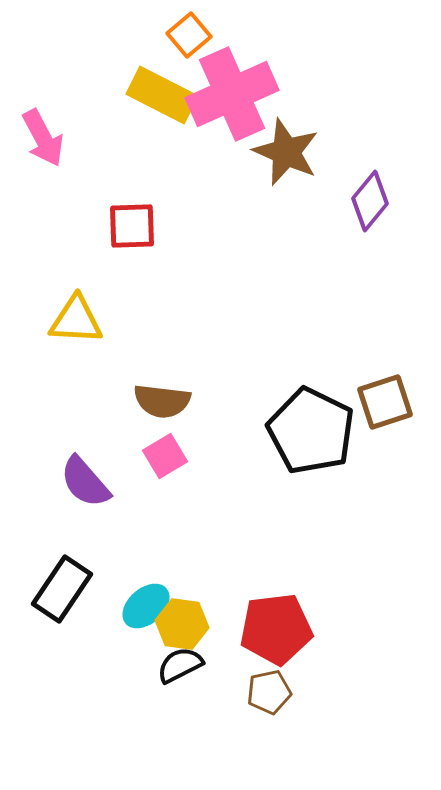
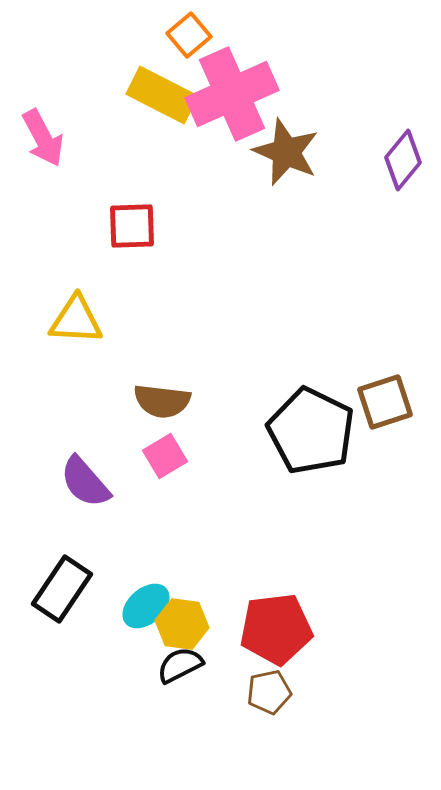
purple diamond: moved 33 px right, 41 px up
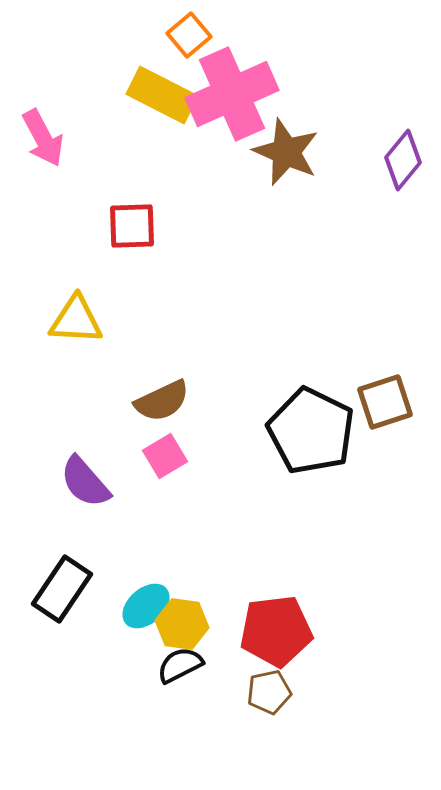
brown semicircle: rotated 32 degrees counterclockwise
red pentagon: moved 2 px down
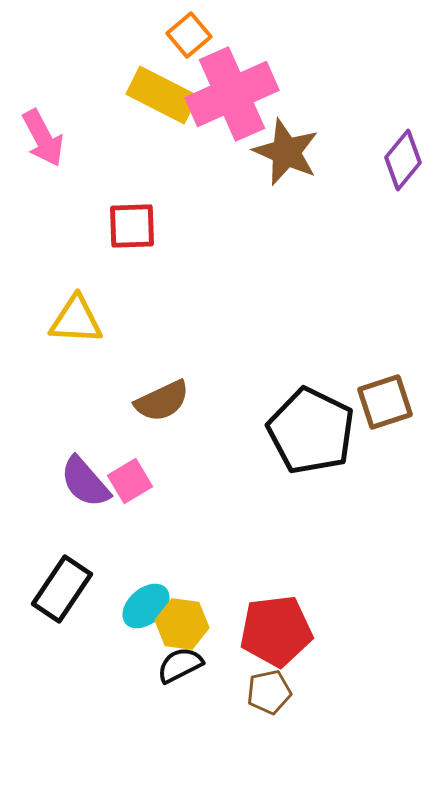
pink square: moved 35 px left, 25 px down
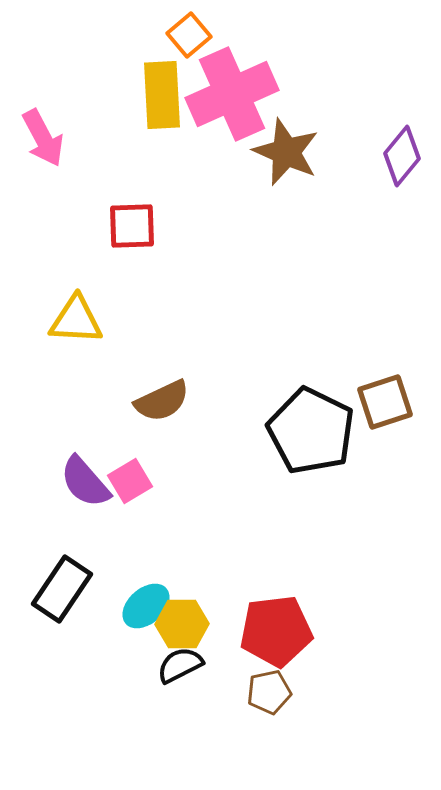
yellow rectangle: rotated 60 degrees clockwise
purple diamond: moved 1 px left, 4 px up
yellow hexagon: rotated 9 degrees counterclockwise
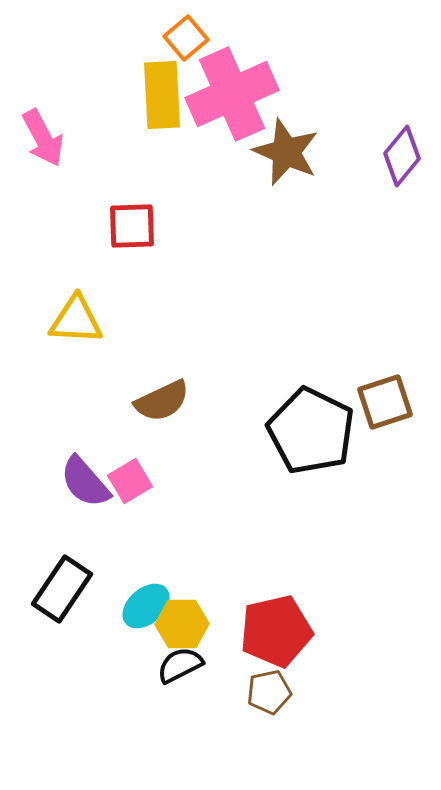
orange square: moved 3 px left, 3 px down
red pentagon: rotated 6 degrees counterclockwise
